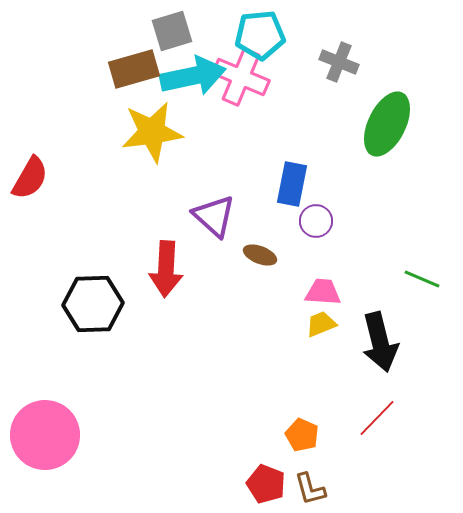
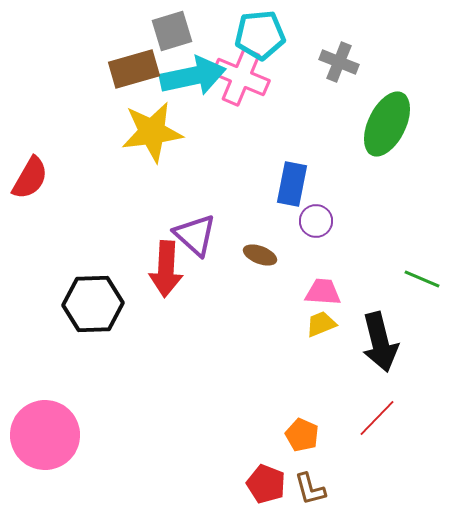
purple triangle: moved 19 px left, 19 px down
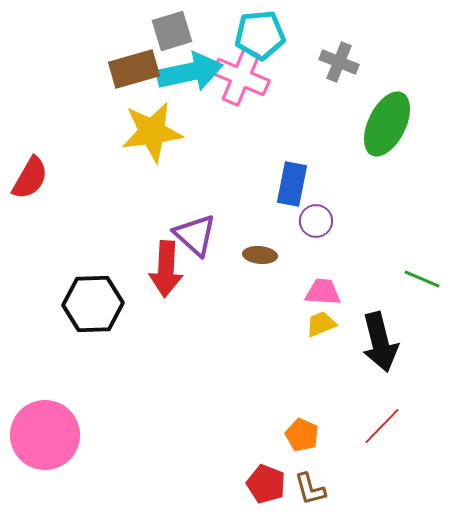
cyan arrow: moved 3 px left, 4 px up
brown ellipse: rotated 16 degrees counterclockwise
red line: moved 5 px right, 8 px down
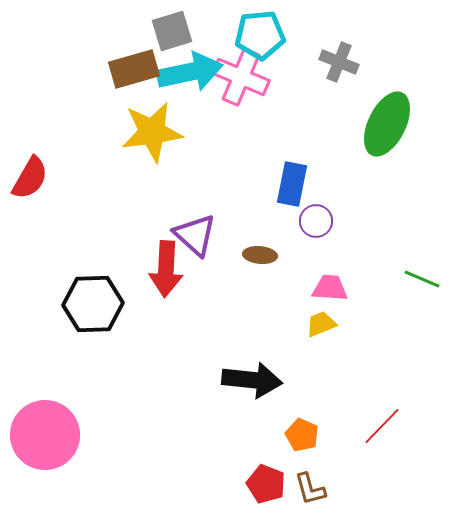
pink trapezoid: moved 7 px right, 4 px up
black arrow: moved 128 px left, 38 px down; rotated 70 degrees counterclockwise
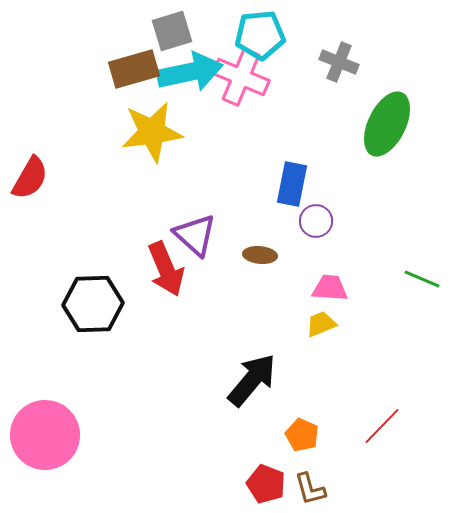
red arrow: rotated 26 degrees counterclockwise
black arrow: rotated 56 degrees counterclockwise
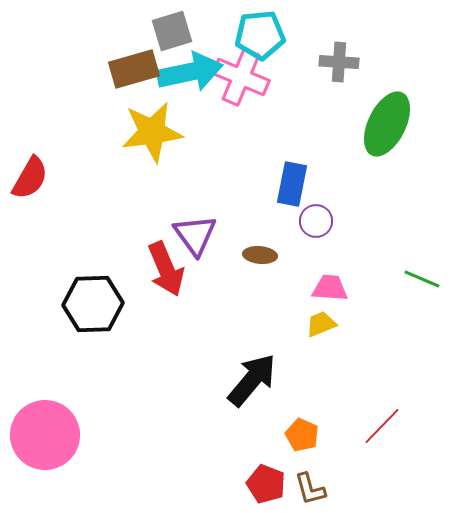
gray cross: rotated 18 degrees counterclockwise
purple triangle: rotated 12 degrees clockwise
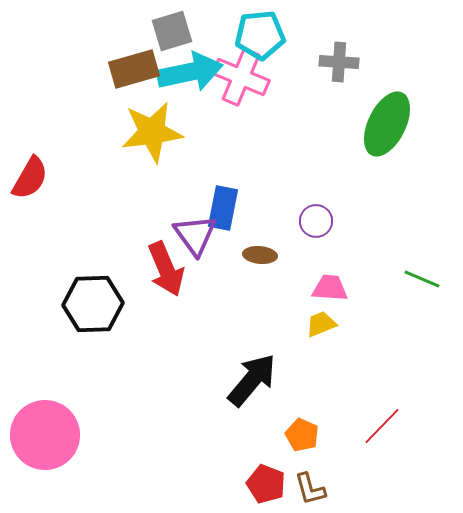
blue rectangle: moved 69 px left, 24 px down
